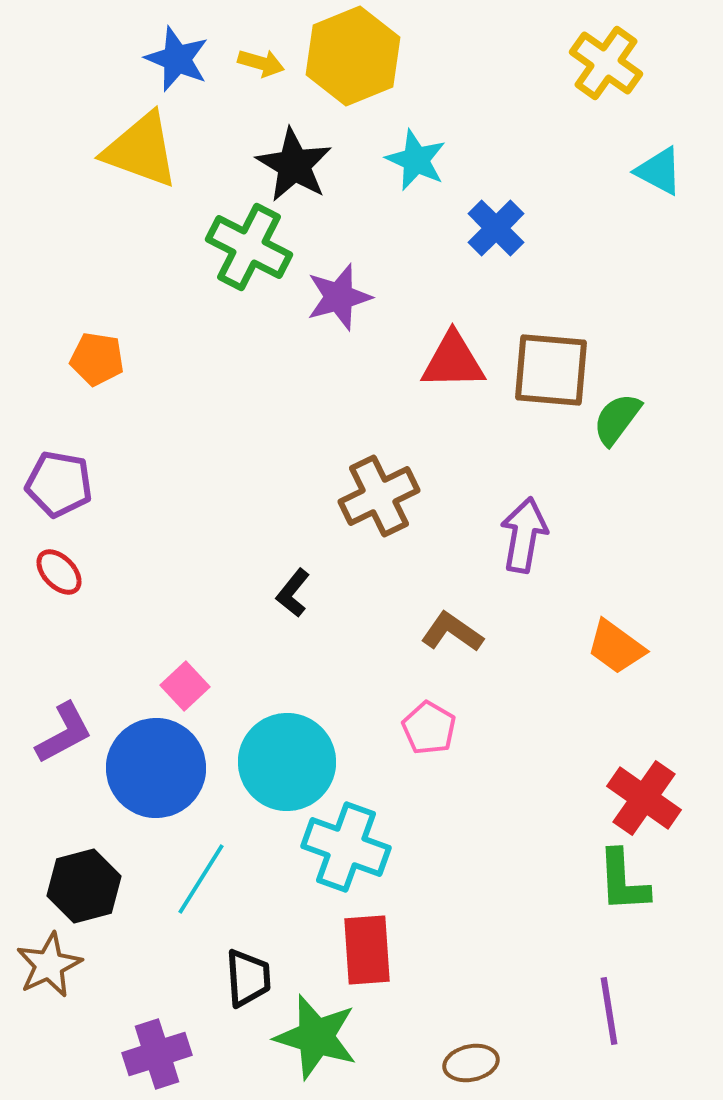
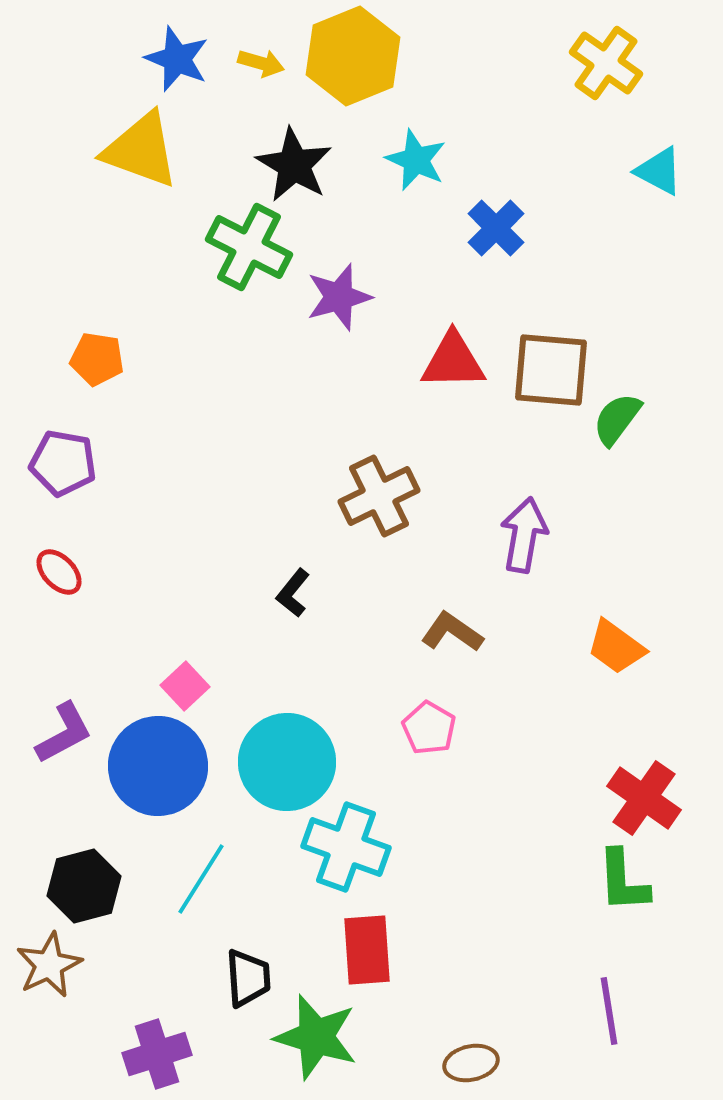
purple pentagon: moved 4 px right, 21 px up
blue circle: moved 2 px right, 2 px up
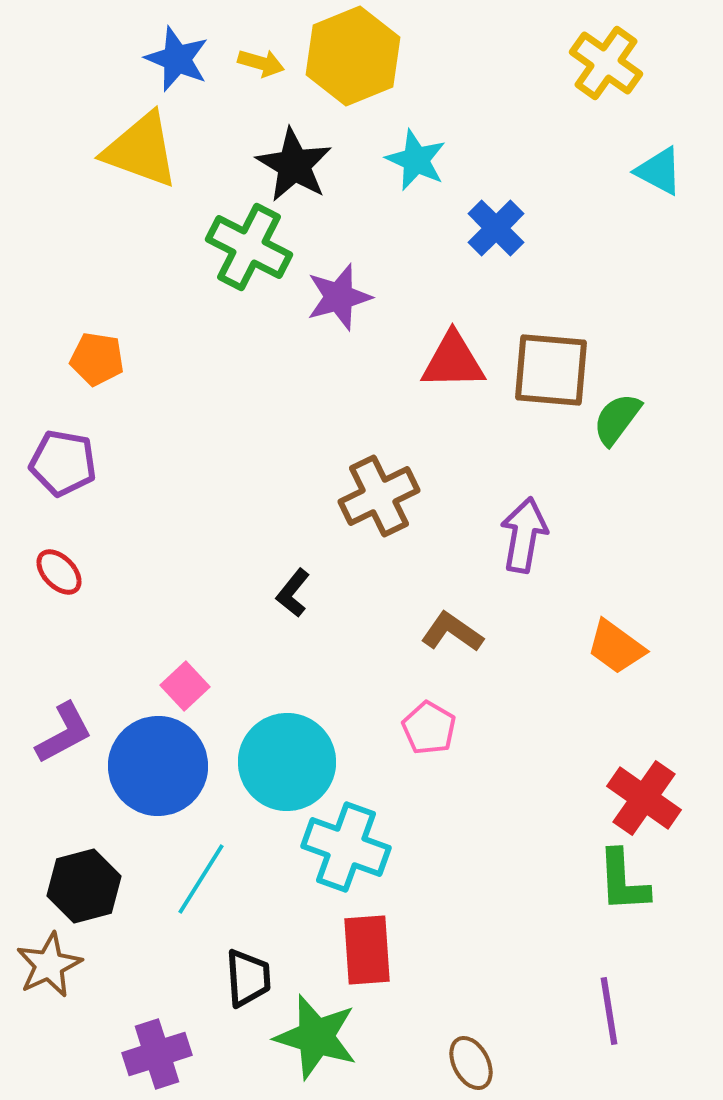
brown ellipse: rotated 74 degrees clockwise
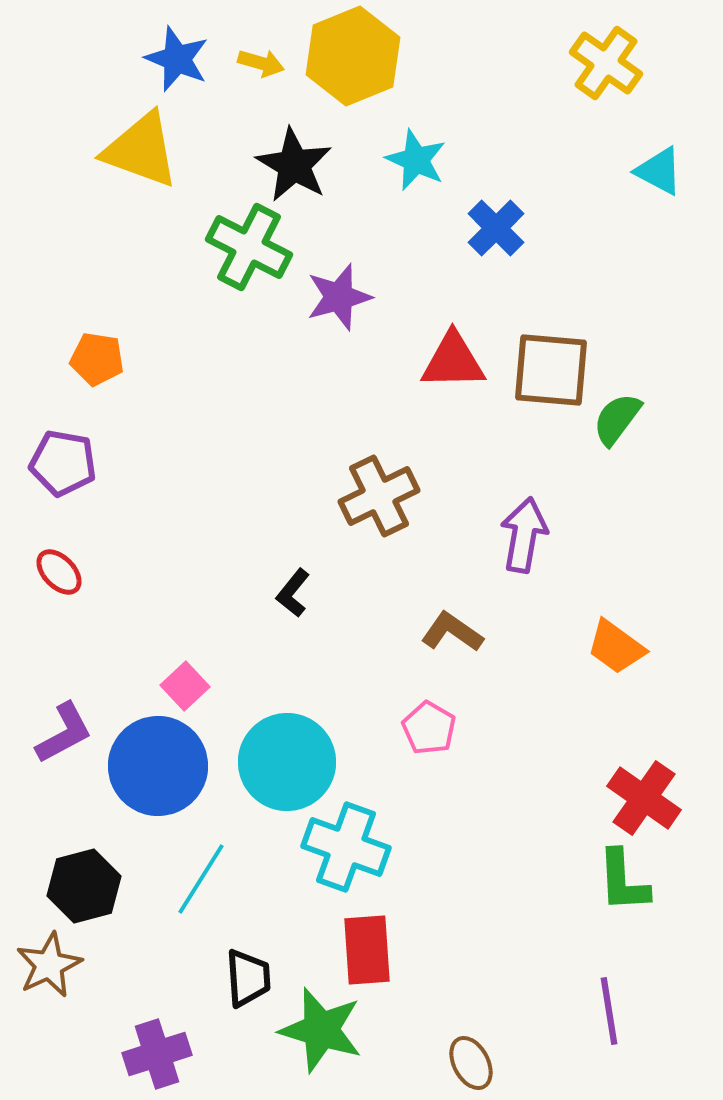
green star: moved 5 px right, 7 px up
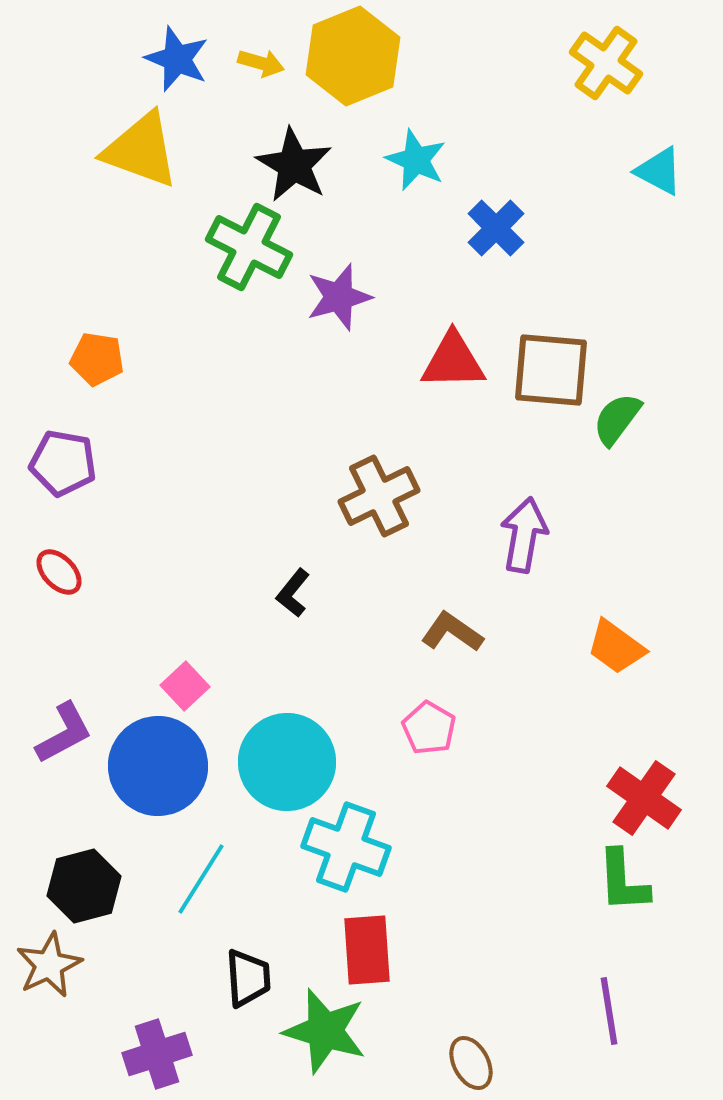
green star: moved 4 px right, 1 px down
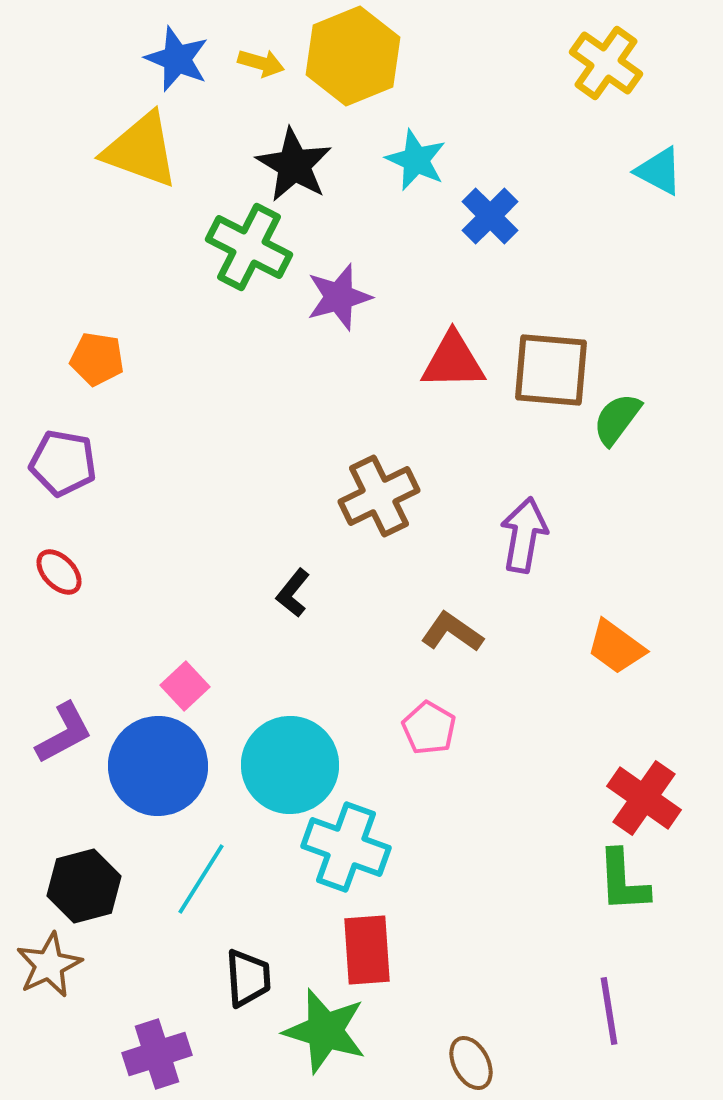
blue cross: moved 6 px left, 12 px up
cyan circle: moved 3 px right, 3 px down
